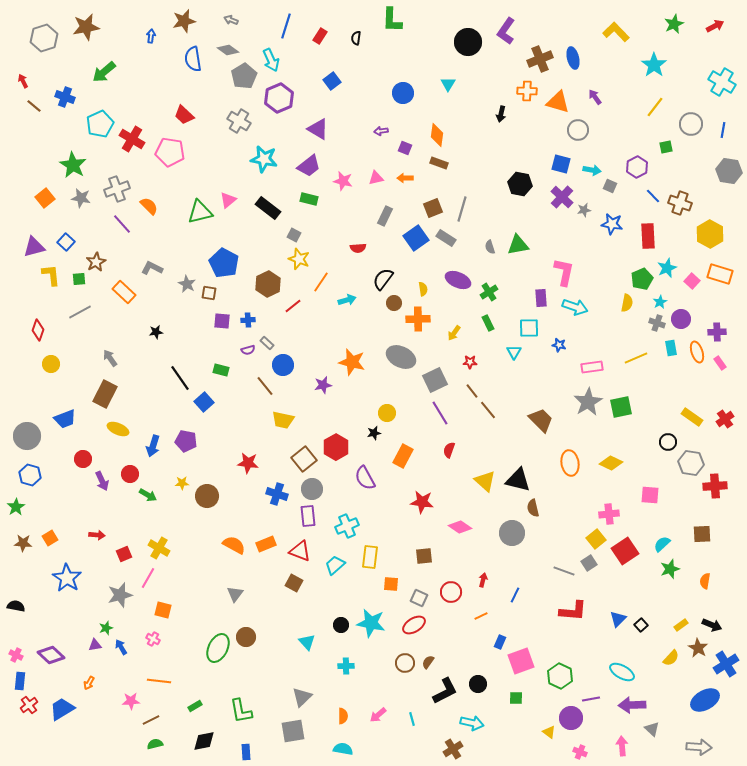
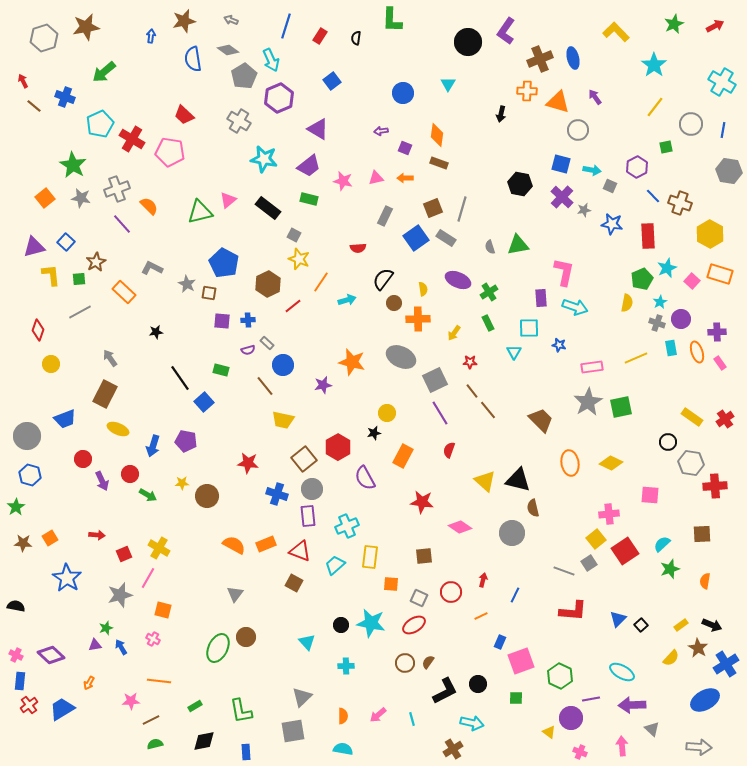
red hexagon at (336, 447): moved 2 px right
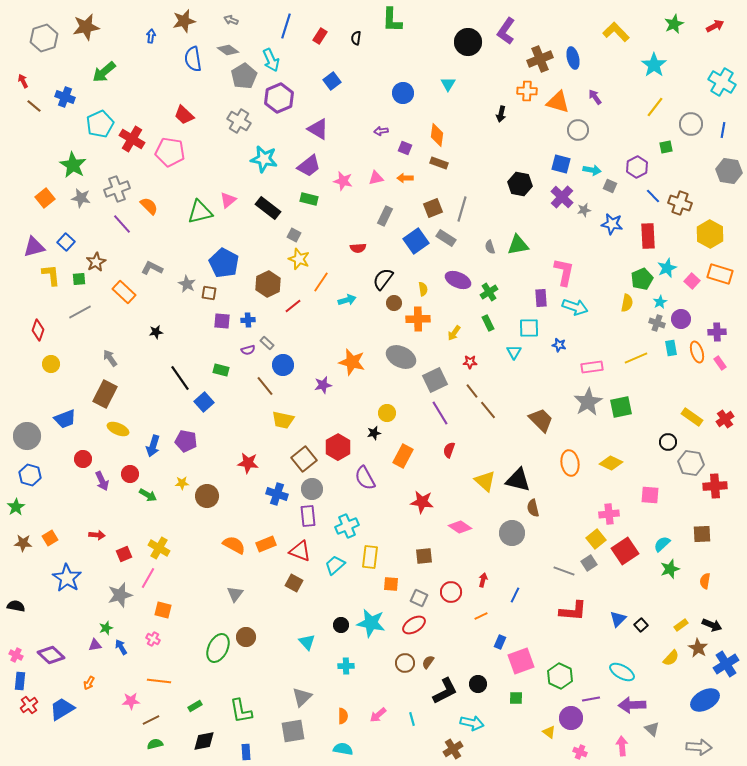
blue square at (416, 238): moved 3 px down
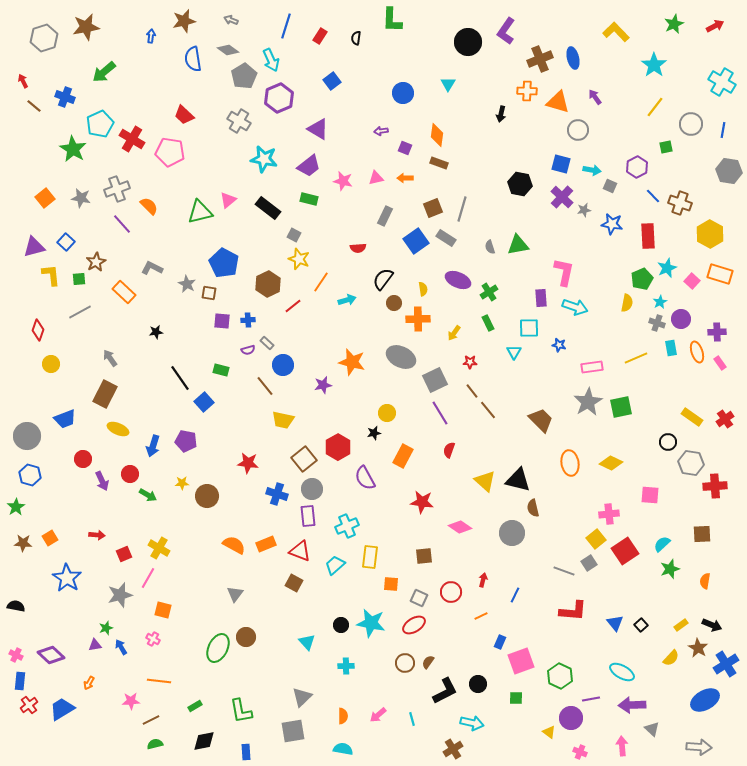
green star at (73, 165): moved 16 px up
blue triangle at (618, 619): moved 3 px left, 4 px down; rotated 24 degrees counterclockwise
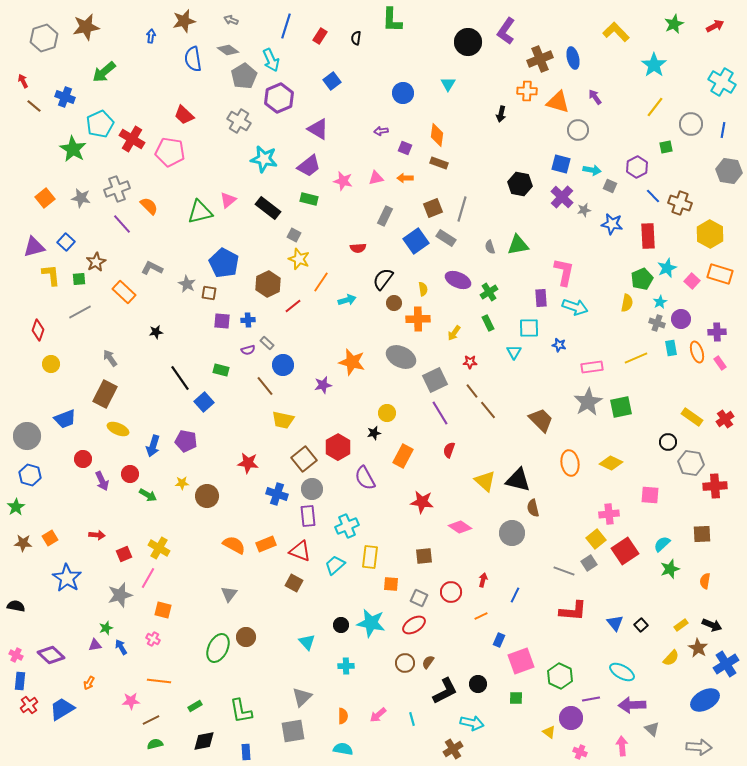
gray triangle at (235, 594): moved 6 px left
blue rectangle at (500, 642): moved 1 px left, 2 px up
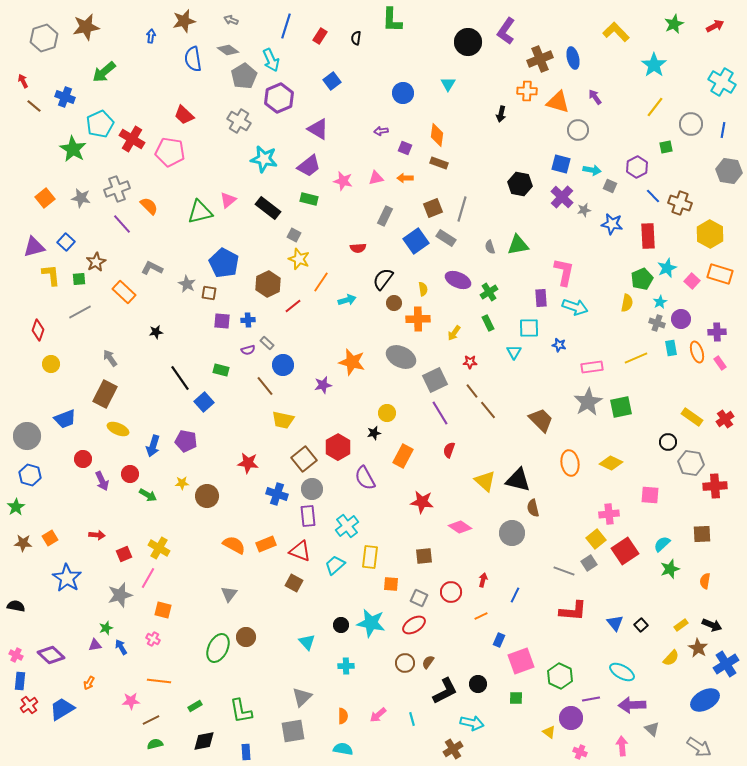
cyan cross at (347, 526): rotated 15 degrees counterclockwise
gray arrow at (699, 747): rotated 30 degrees clockwise
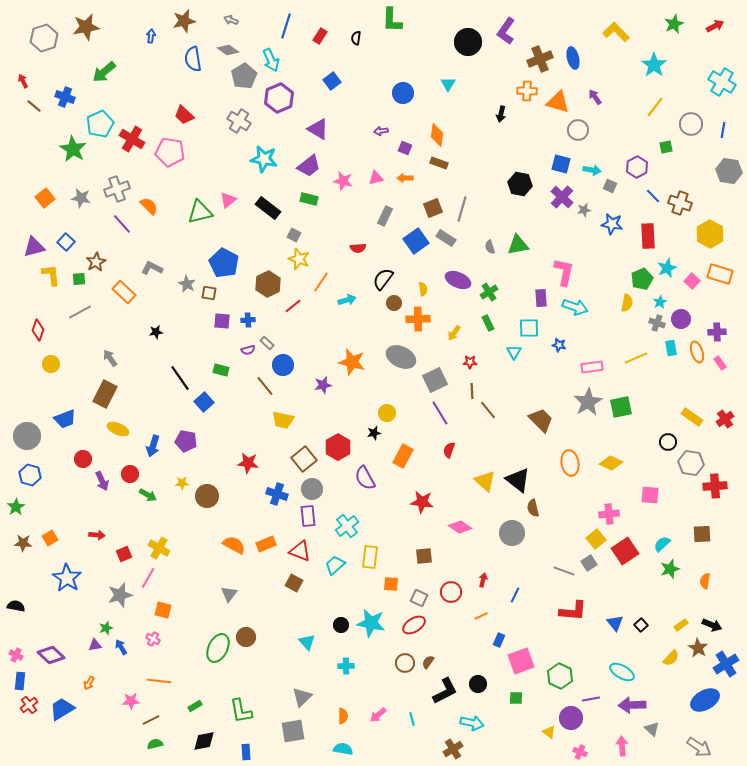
brown line at (472, 391): rotated 35 degrees clockwise
black triangle at (518, 480): rotated 24 degrees clockwise
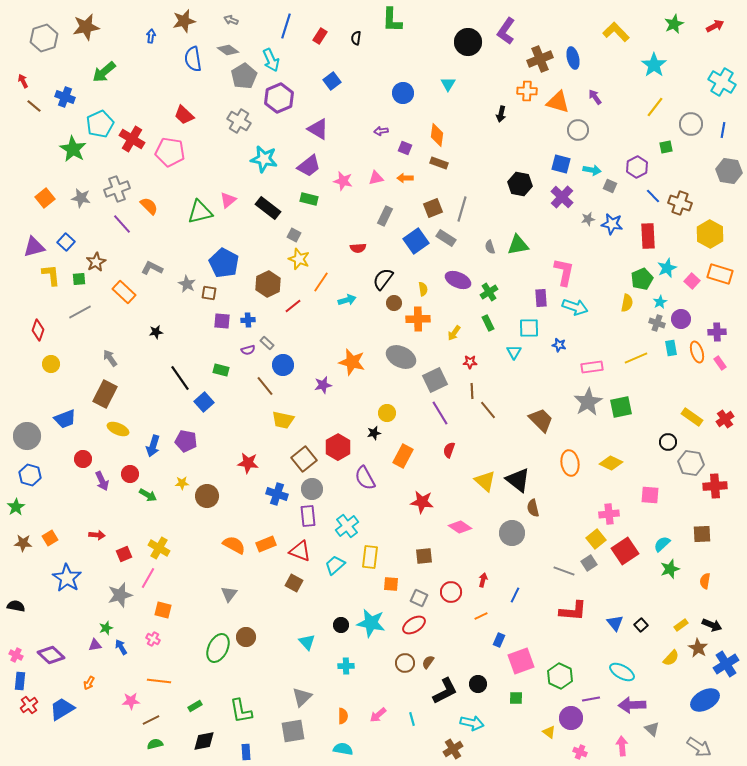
gray star at (584, 210): moved 4 px right, 9 px down
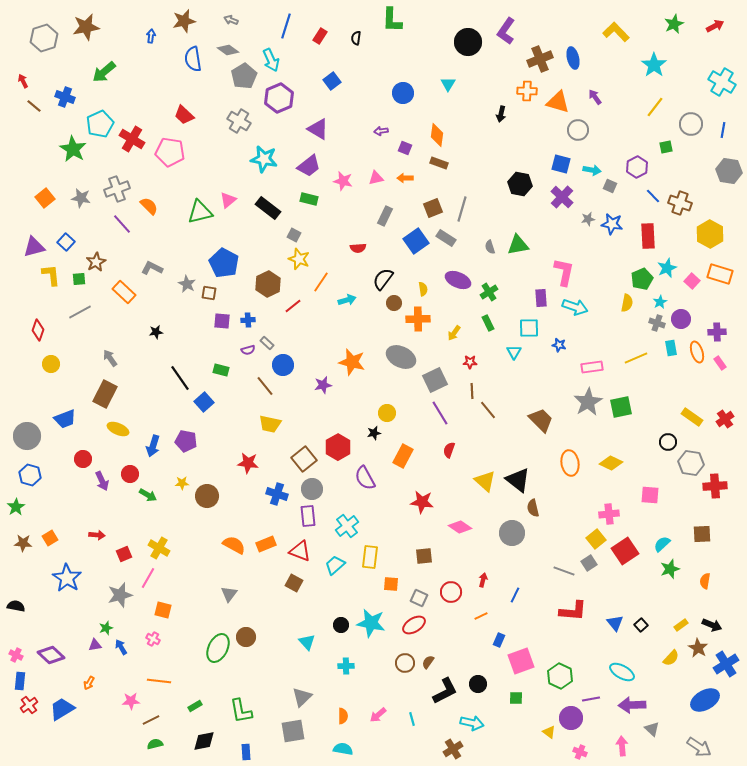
yellow trapezoid at (283, 420): moved 13 px left, 4 px down
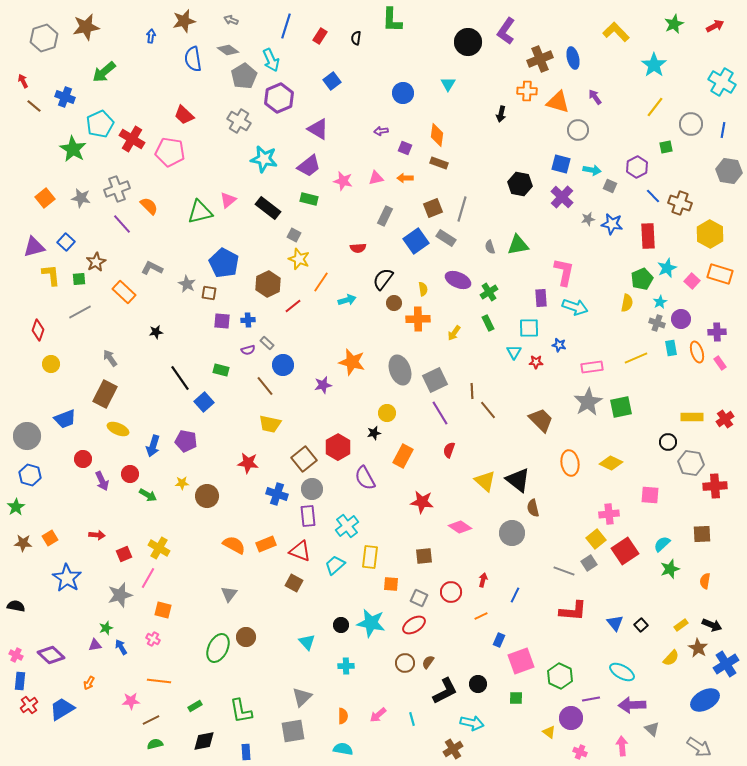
gray ellipse at (401, 357): moved 1 px left, 13 px down; rotated 44 degrees clockwise
red star at (470, 362): moved 66 px right
yellow rectangle at (692, 417): rotated 35 degrees counterclockwise
